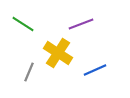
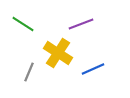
blue line: moved 2 px left, 1 px up
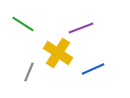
purple line: moved 4 px down
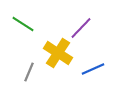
purple line: rotated 25 degrees counterclockwise
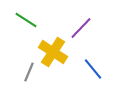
green line: moved 3 px right, 4 px up
yellow cross: moved 5 px left, 1 px up
blue line: rotated 75 degrees clockwise
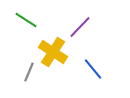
purple line: moved 1 px left, 1 px up
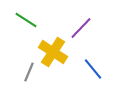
purple line: moved 1 px right, 1 px down
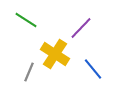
yellow cross: moved 2 px right, 2 px down
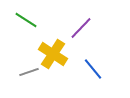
yellow cross: moved 2 px left
gray line: rotated 48 degrees clockwise
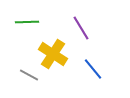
green line: moved 1 px right, 2 px down; rotated 35 degrees counterclockwise
purple line: rotated 75 degrees counterclockwise
gray line: moved 3 px down; rotated 48 degrees clockwise
